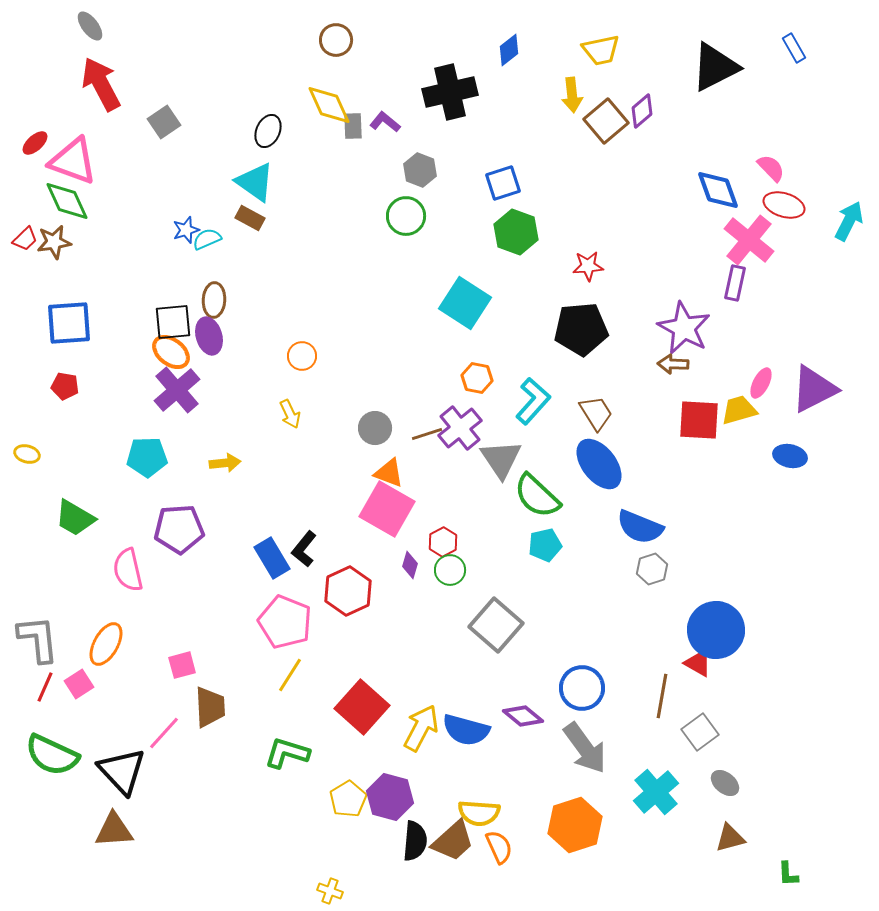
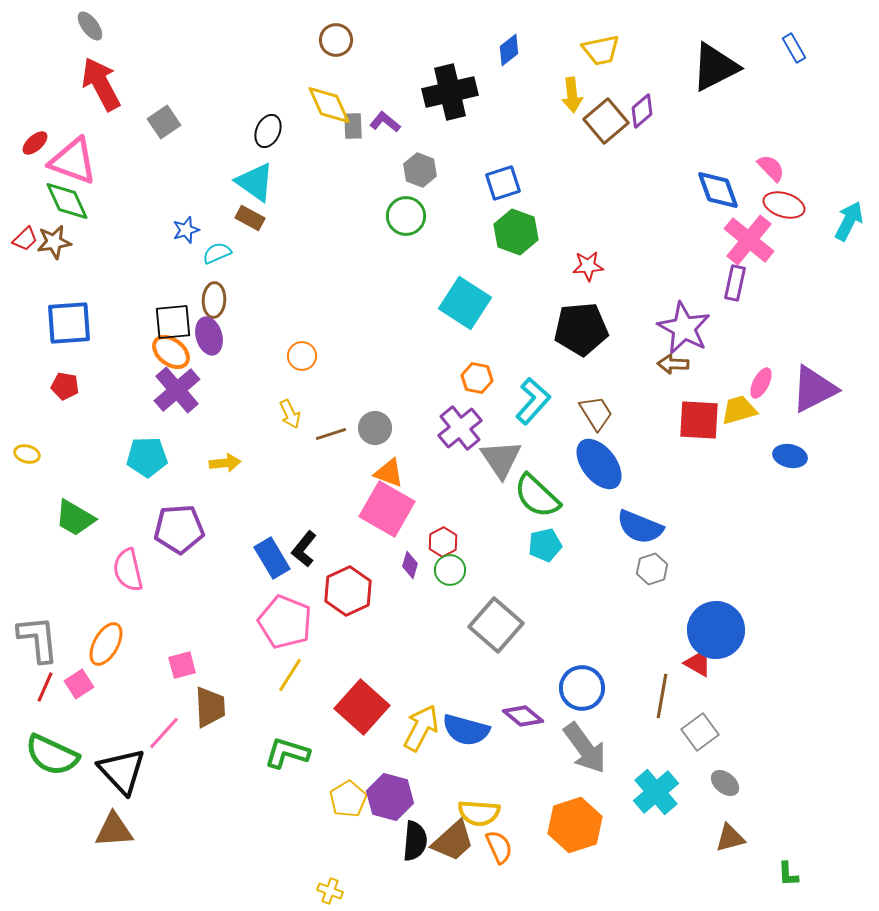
cyan semicircle at (207, 239): moved 10 px right, 14 px down
brown line at (427, 434): moved 96 px left
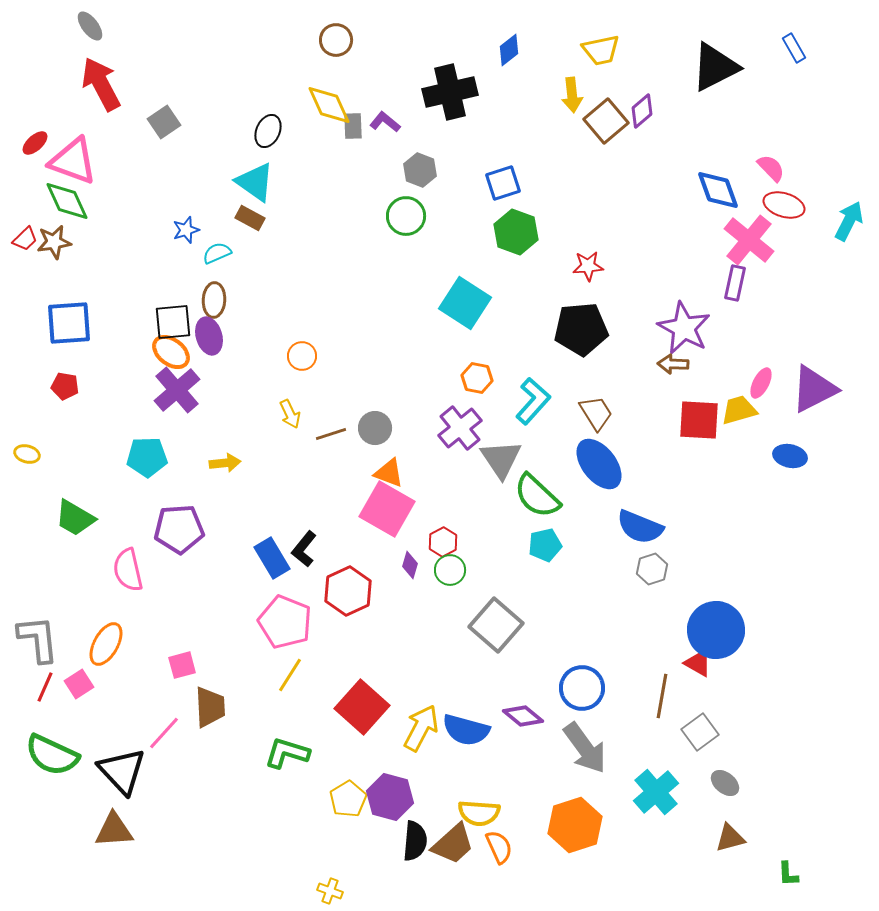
brown trapezoid at (453, 841): moved 3 px down
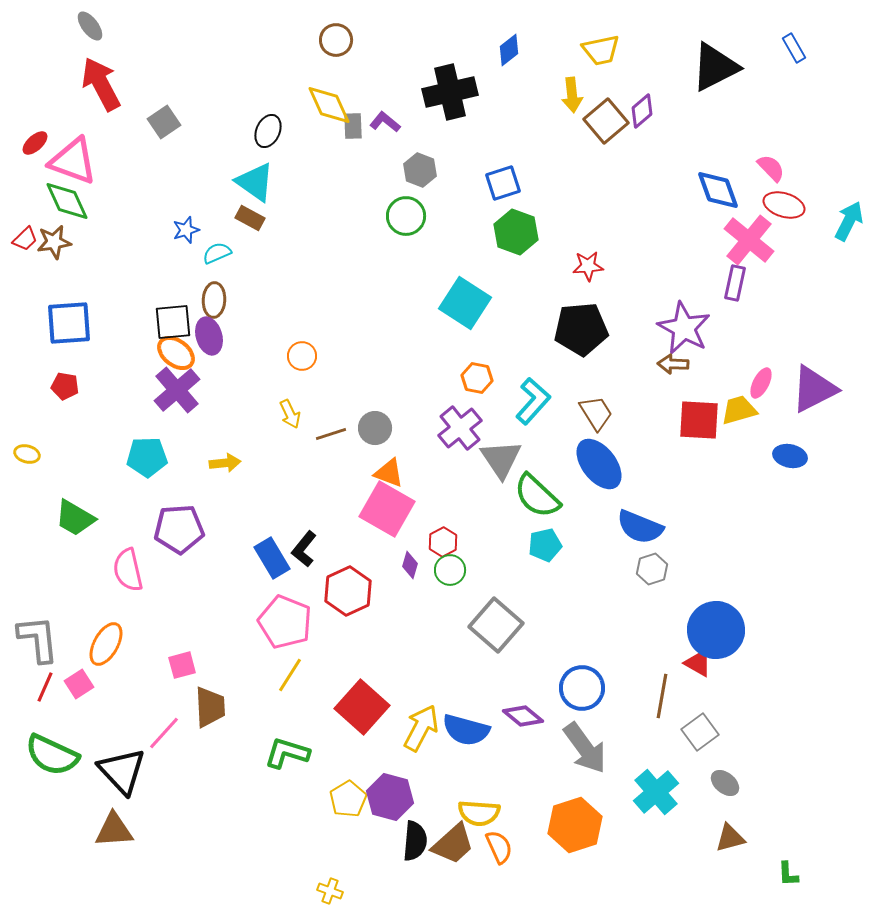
orange ellipse at (171, 352): moved 5 px right, 1 px down
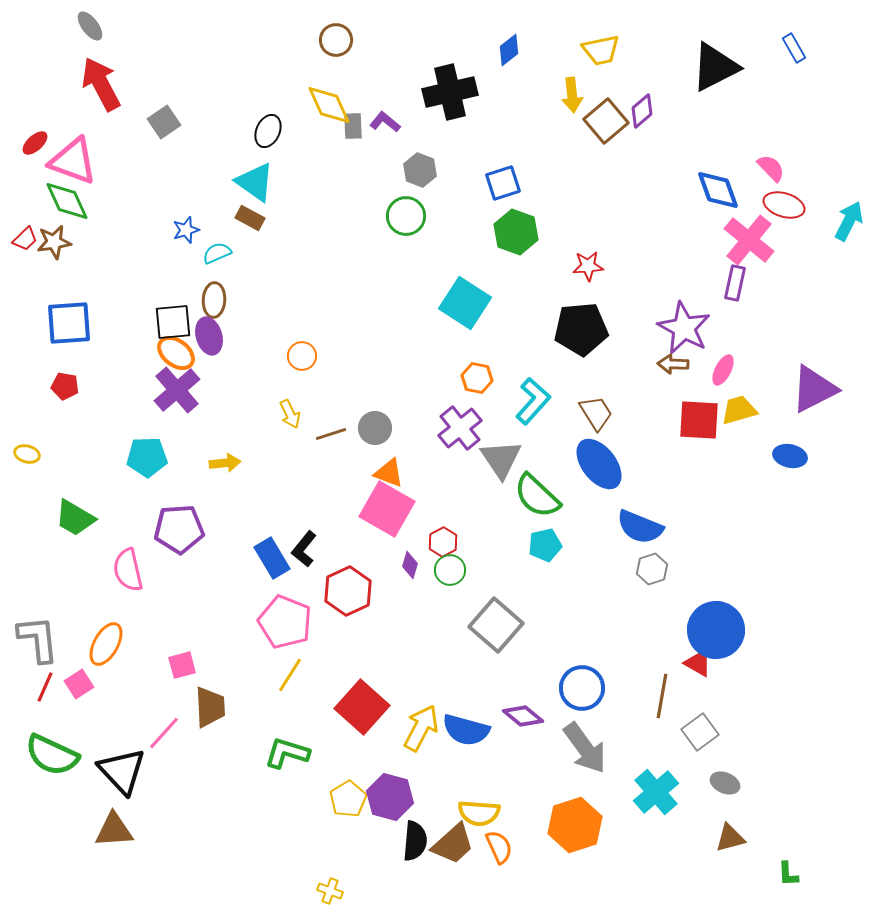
pink ellipse at (761, 383): moved 38 px left, 13 px up
gray ellipse at (725, 783): rotated 16 degrees counterclockwise
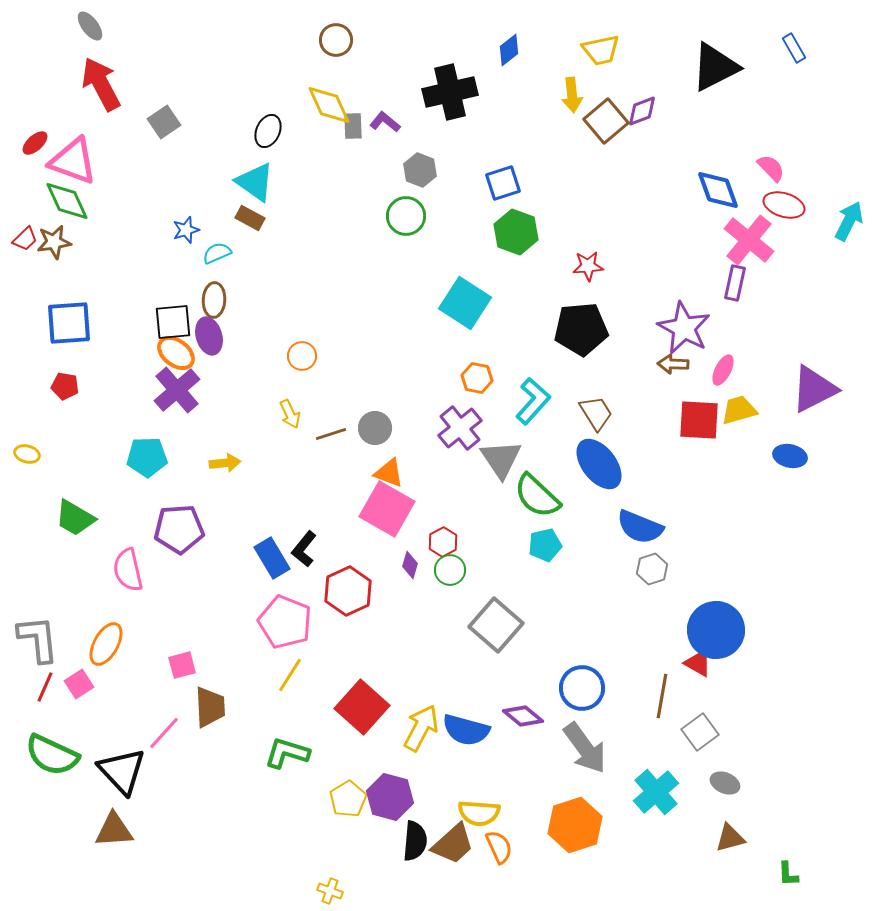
purple diamond at (642, 111): rotated 20 degrees clockwise
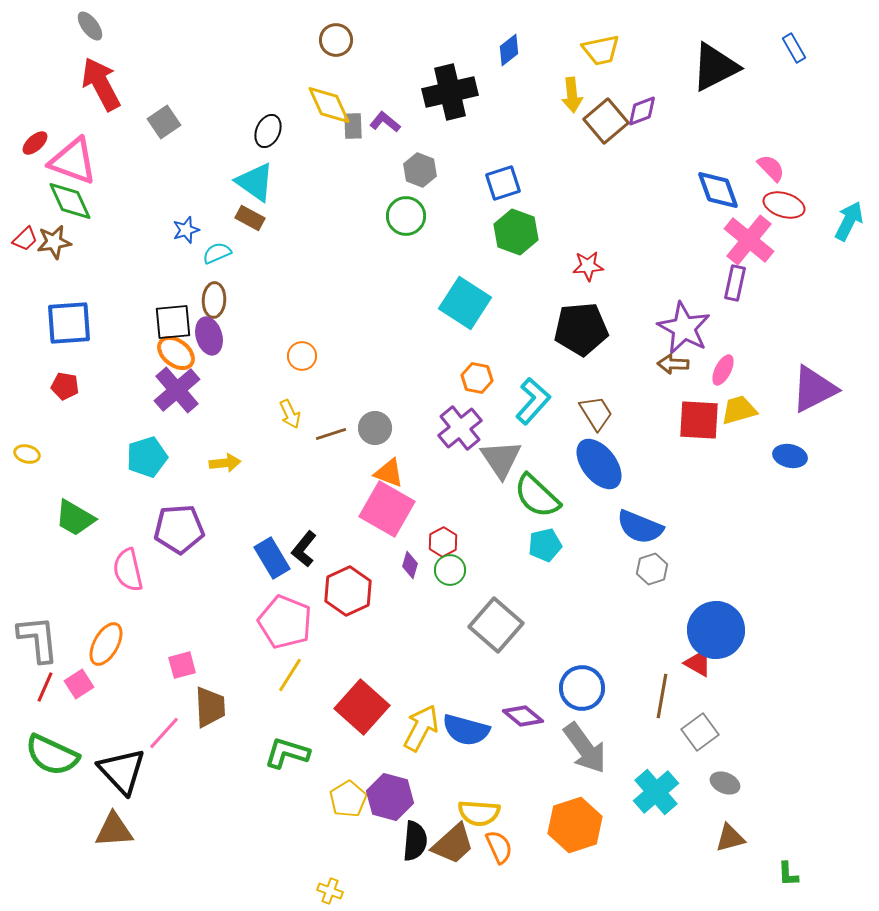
green diamond at (67, 201): moved 3 px right
cyan pentagon at (147, 457): rotated 15 degrees counterclockwise
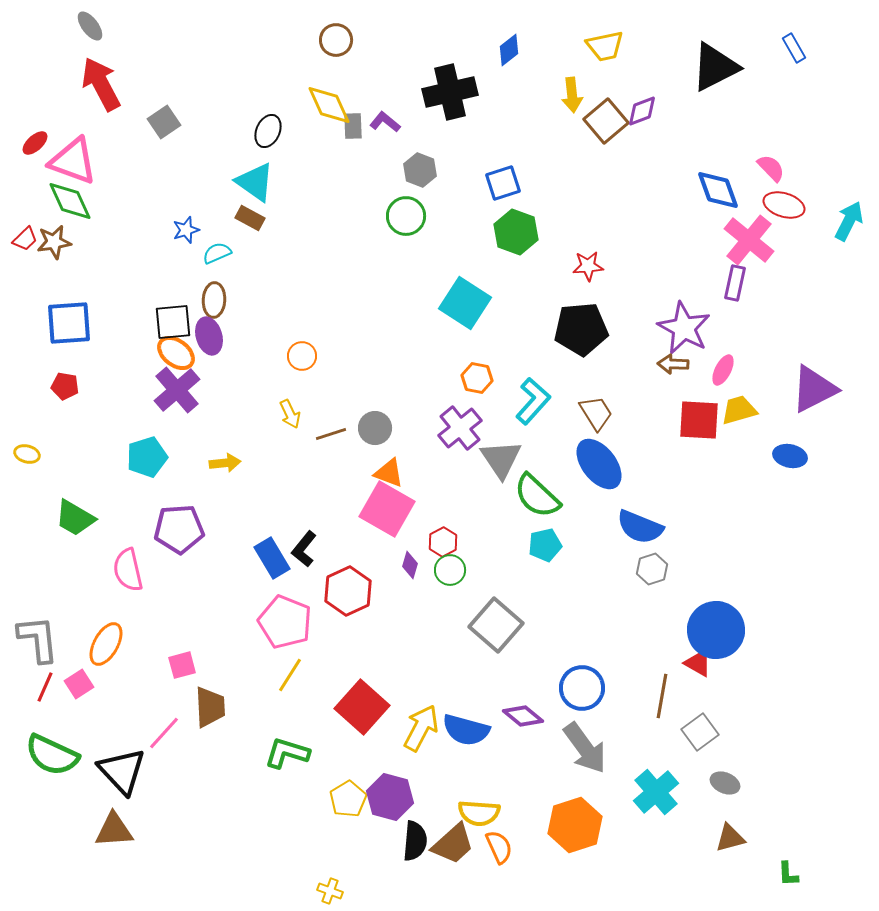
yellow trapezoid at (601, 50): moved 4 px right, 4 px up
